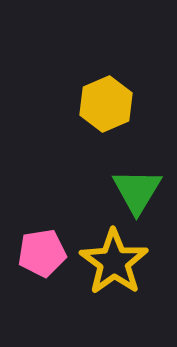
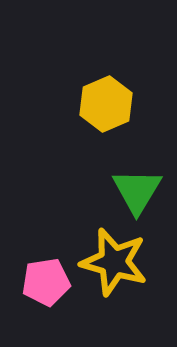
pink pentagon: moved 4 px right, 29 px down
yellow star: rotated 20 degrees counterclockwise
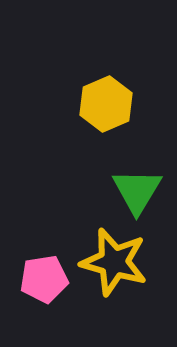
pink pentagon: moved 2 px left, 3 px up
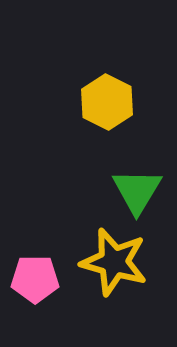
yellow hexagon: moved 1 px right, 2 px up; rotated 10 degrees counterclockwise
pink pentagon: moved 9 px left; rotated 9 degrees clockwise
